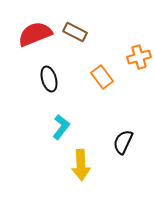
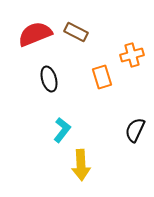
brown rectangle: moved 1 px right
orange cross: moved 7 px left, 2 px up
orange rectangle: rotated 20 degrees clockwise
cyan L-shape: moved 1 px right, 3 px down
black semicircle: moved 12 px right, 12 px up
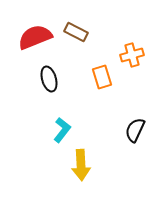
red semicircle: moved 3 px down
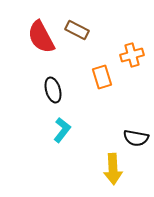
brown rectangle: moved 1 px right, 2 px up
red semicircle: moved 6 px right; rotated 96 degrees counterclockwise
black ellipse: moved 4 px right, 11 px down
black semicircle: moved 1 px right, 8 px down; rotated 105 degrees counterclockwise
yellow arrow: moved 32 px right, 4 px down
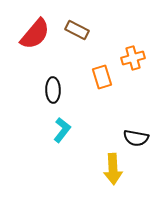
red semicircle: moved 6 px left, 3 px up; rotated 112 degrees counterclockwise
orange cross: moved 1 px right, 3 px down
black ellipse: rotated 15 degrees clockwise
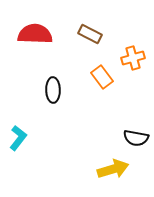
brown rectangle: moved 13 px right, 4 px down
red semicircle: rotated 128 degrees counterclockwise
orange rectangle: rotated 20 degrees counterclockwise
cyan L-shape: moved 44 px left, 8 px down
yellow arrow: rotated 104 degrees counterclockwise
